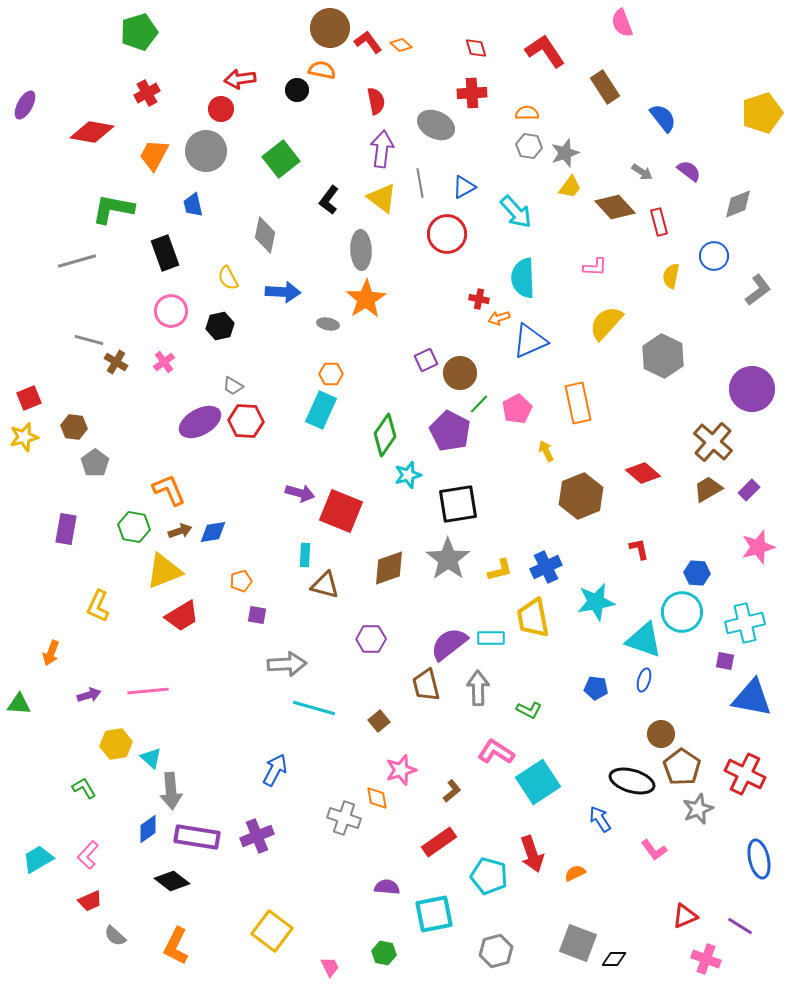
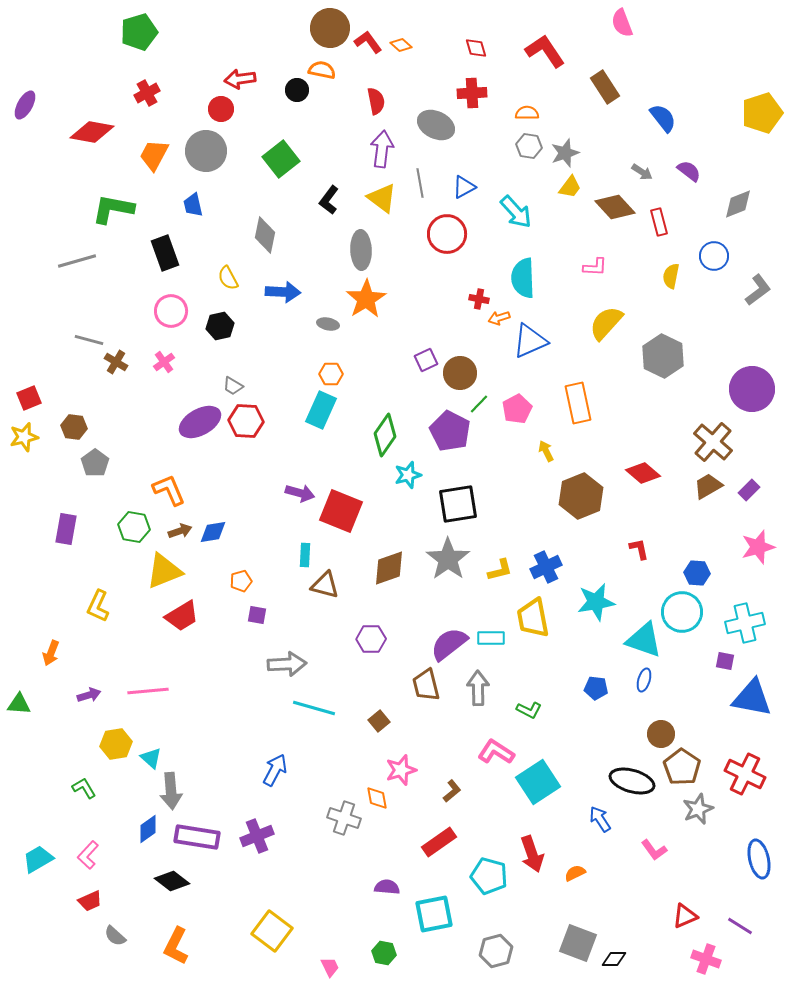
brown trapezoid at (708, 489): moved 3 px up
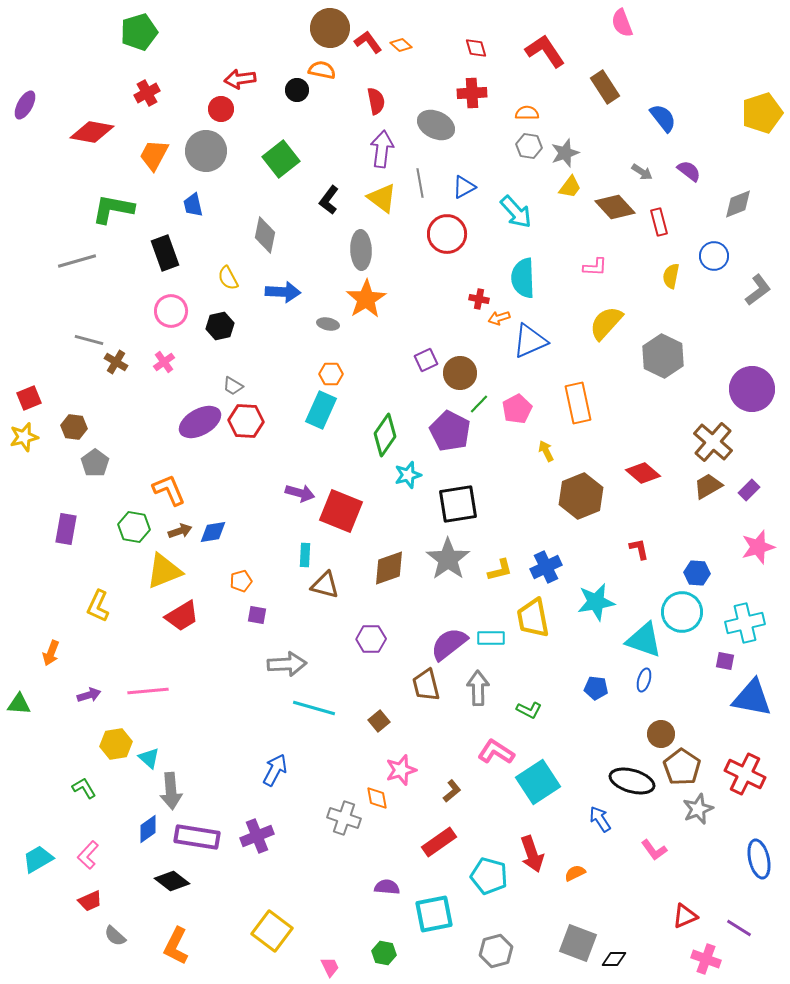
cyan triangle at (151, 758): moved 2 px left
purple line at (740, 926): moved 1 px left, 2 px down
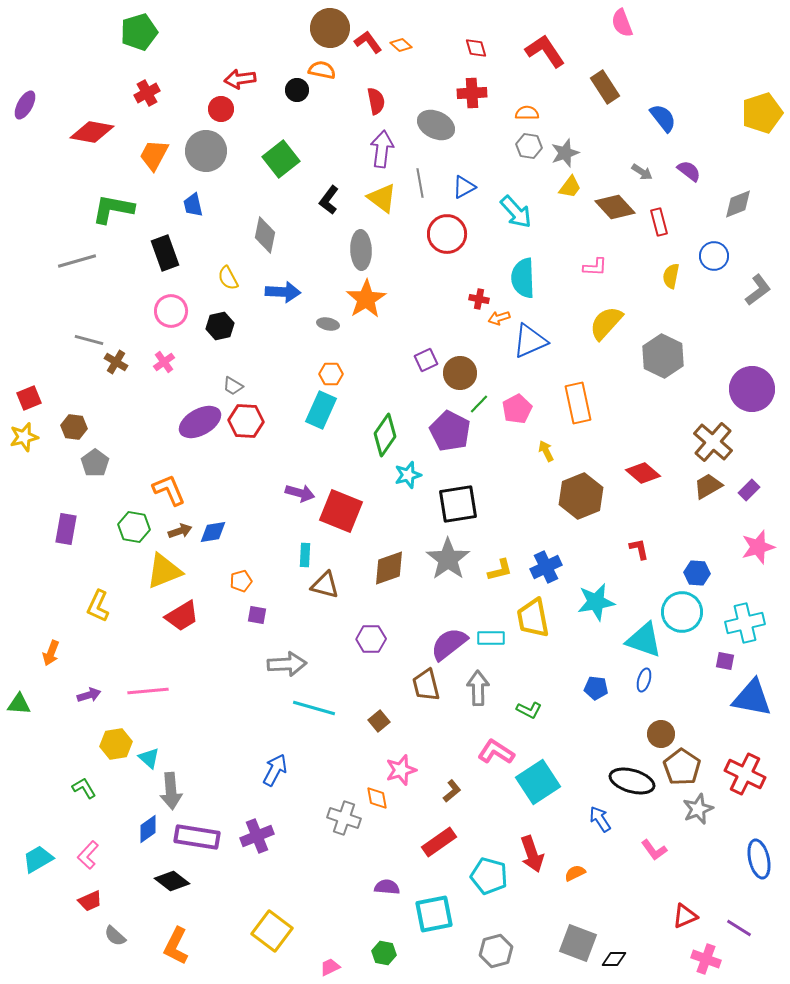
pink trapezoid at (330, 967): rotated 90 degrees counterclockwise
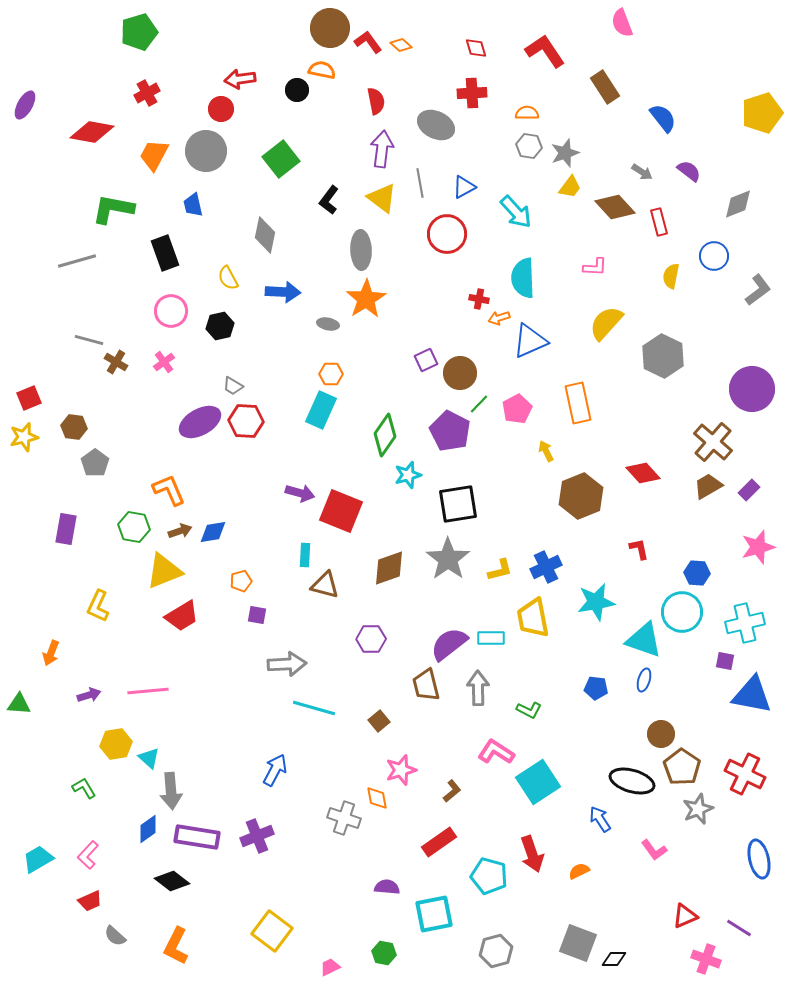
red diamond at (643, 473): rotated 8 degrees clockwise
blue triangle at (752, 698): moved 3 px up
orange semicircle at (575, 873): moved 4 px right, 2 px up
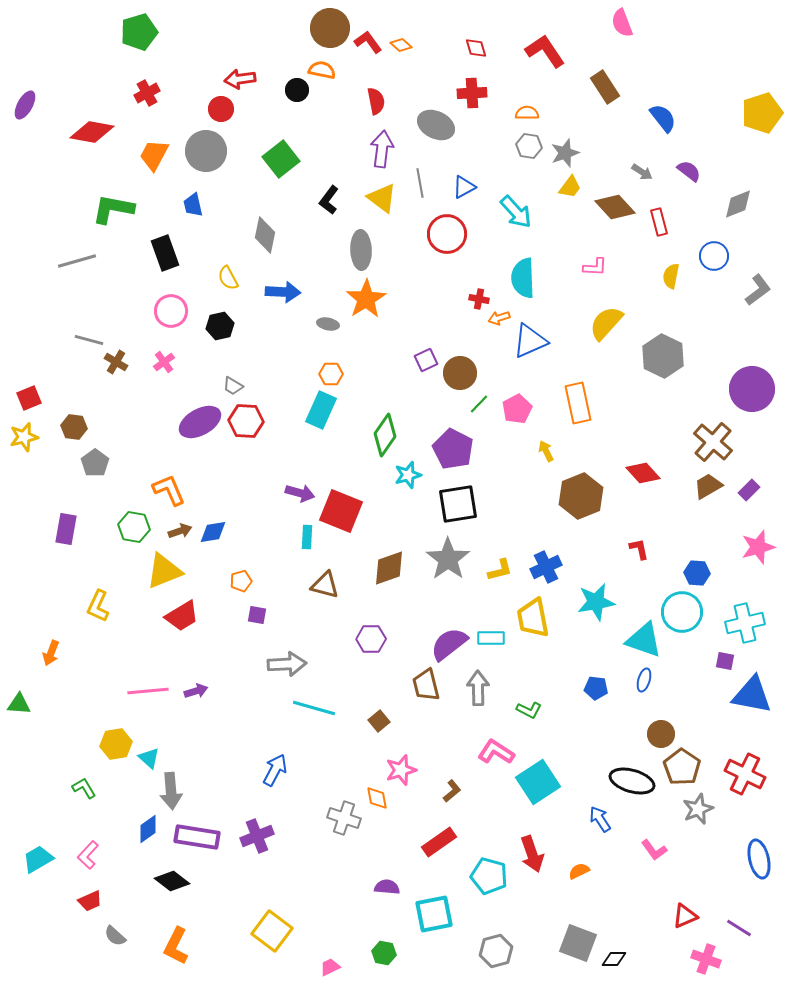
purple pentagon at (450, 431): moved 3 px right, 18 px down
cyan rectangle at (305, 555): moved 2 px right, 18 px up
purple arrow at (89, 695): moved 107 px right, 4 px up
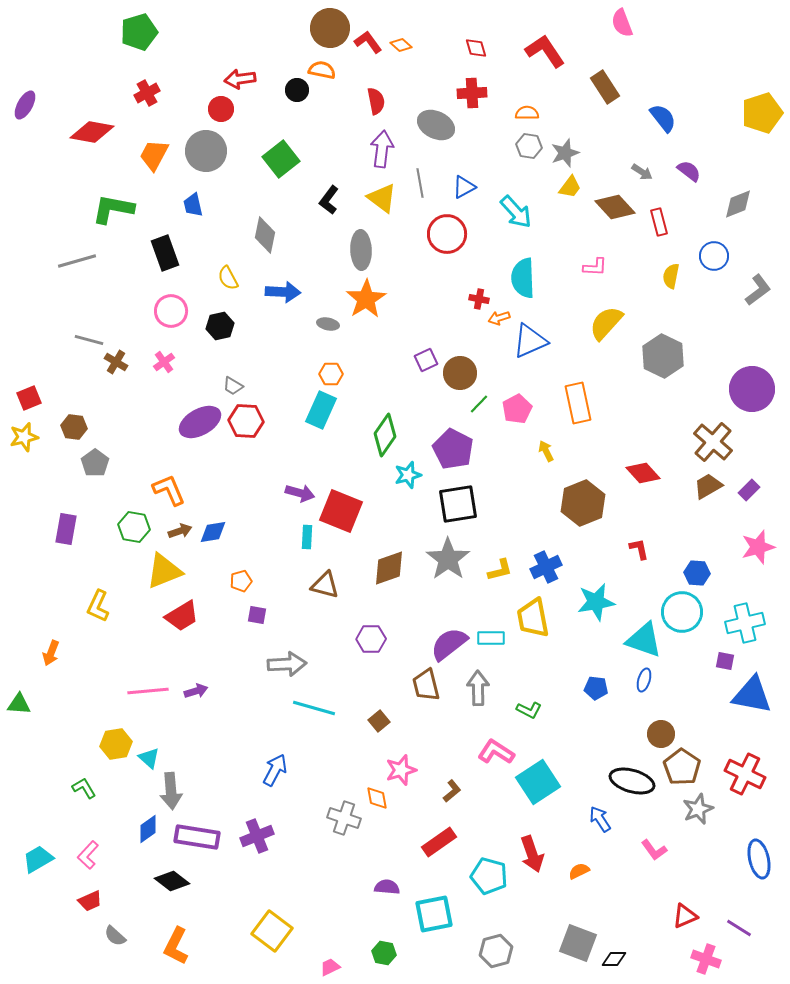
brown hexagon at (581, 496): moved 2 px right, 7 px down
